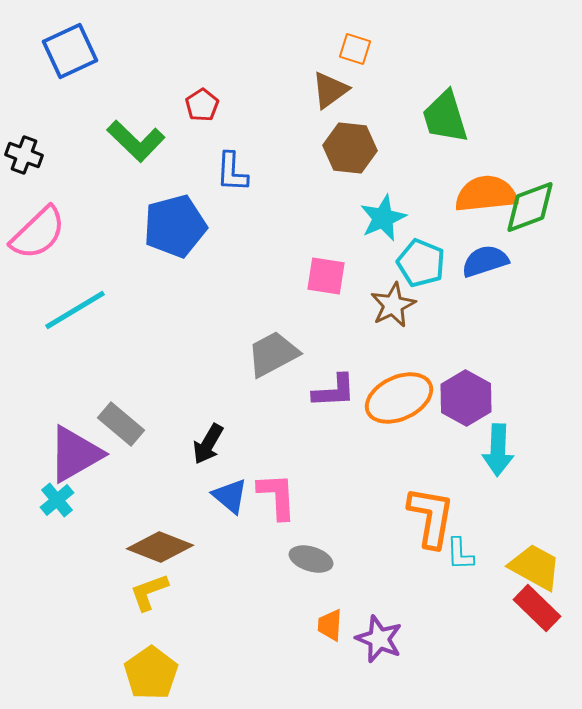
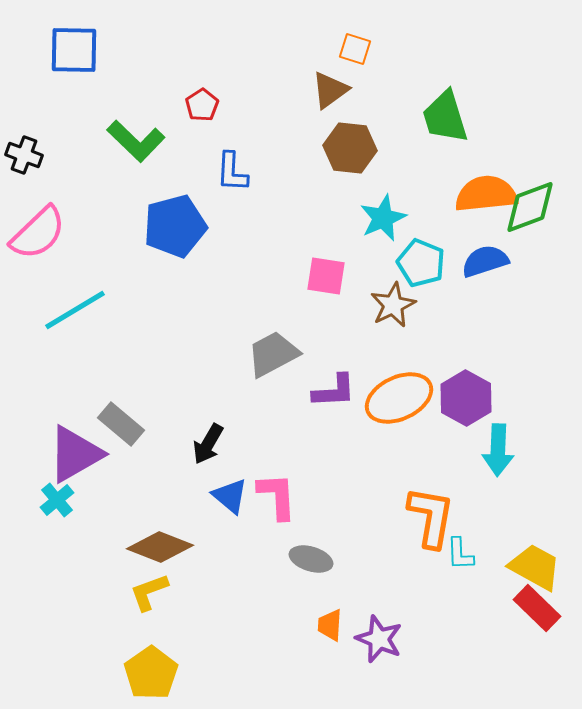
blue square: moved 4 px right, 1 px up; rotated 26 degrees clockwise
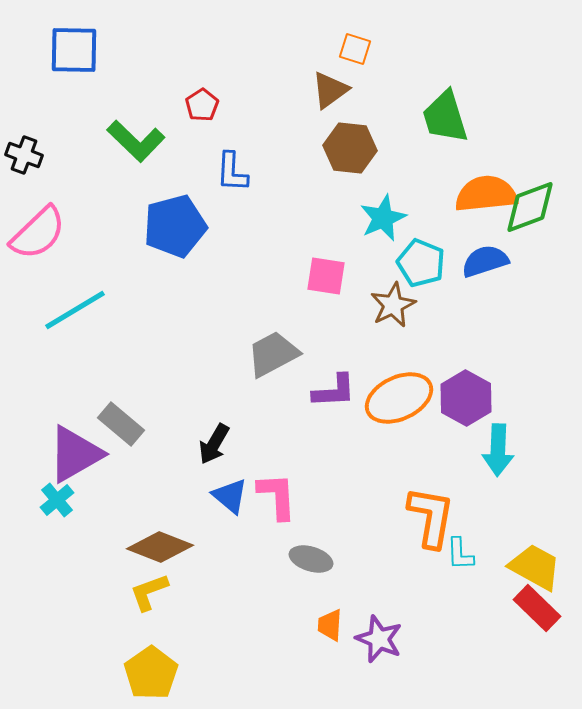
black arrow: moved 6 px right
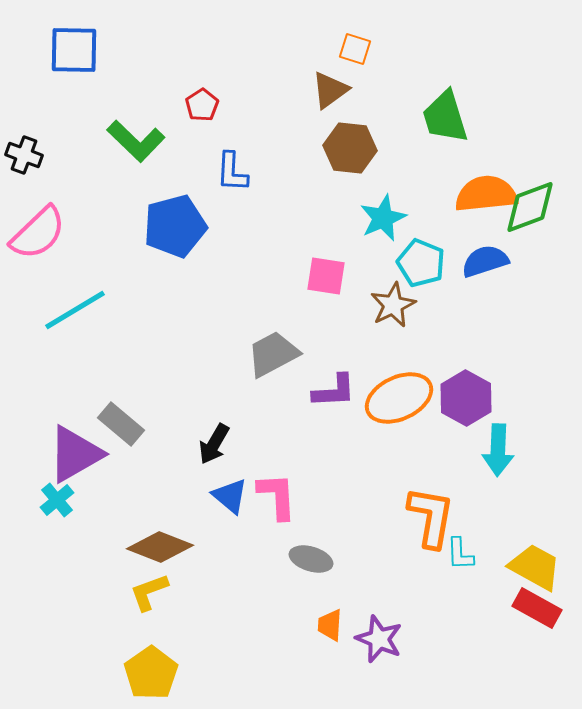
red rectangle: rotated 15 degrees counterclockwise
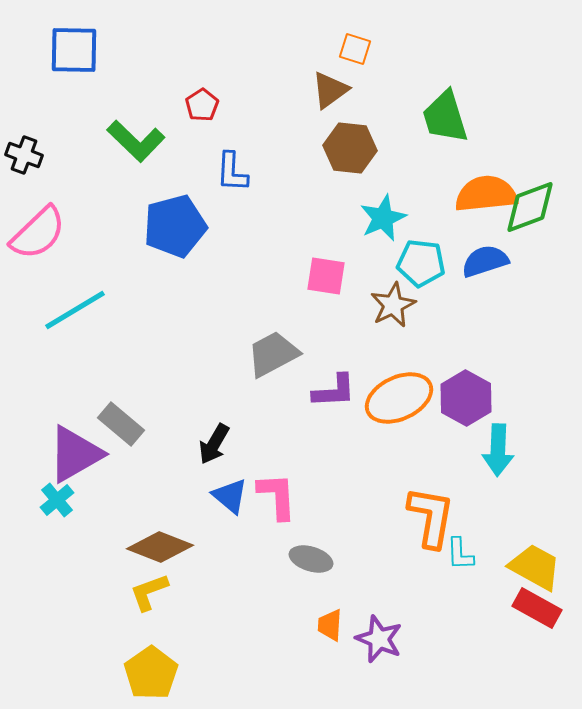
cyan pentagon: rotated 15 degrees counterclockwise
